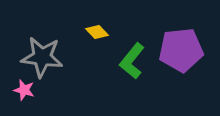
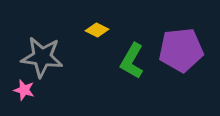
yellow diamond: moved 2 px up; rotated 20 degrees counterclockwise
green L-shape: rotated 9 degrees counterclockwise
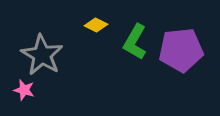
yellow diamond: moved 1 px left, 5 px up
gray star: moved 2 px up; rotated 24 degrees clockwise
green L-shape: moved 3 px right, 19 px up
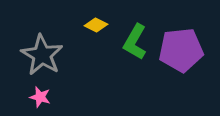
pink star: moved 16 px right, 7 px down
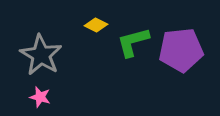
green L-shape: moved 2 px left; rotated 45 degrees clockwise
gray star: moved 1 px left
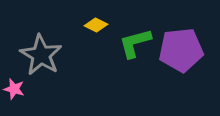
green L-shape: moved 2 px right, 1 px down
pink star: moved 26 px left, 8 px up
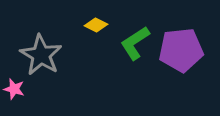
green L-shape: rotated 18 degrees counterclockwise
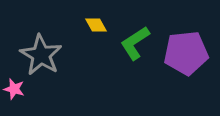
yellow diamond: rotated 35 degrees clockwise
purple pentagon: moved 5 px right, 3 px down
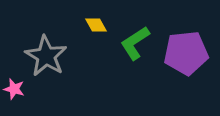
gray star: moved 5 px right, 1 px down
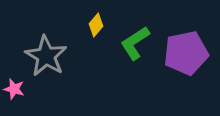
yellow diamond: rotated 70 degrees clockwise
purple pentagon: rotated 6 degrees counterclockwise
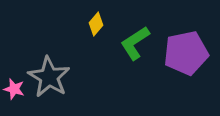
yellow diamond: moved 1 px up
gray star: moved 3 px right, 21 px down
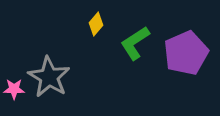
purple pentagon: rotated 12 degrees counterclockwise
pink star: rotated 15 degrees counterclockwise
